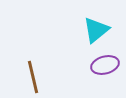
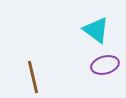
cyan triangle: rotated 44 degrees counterclockwise
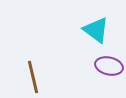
purple ellipse: moved 4 px right, 1 px down; rotated 28 degrees clockwise
